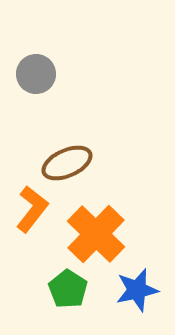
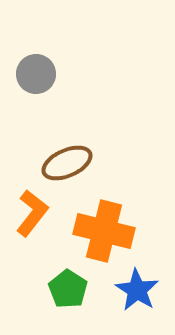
orange L-shape: moved 4 px down
orange cross: moved 8 px right, 3 px up; rotated 30 degrees counterclockwise
blue star: rotated 27 degrees counterclockwise
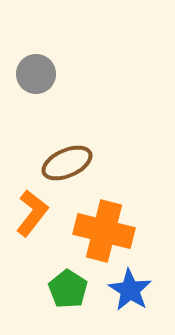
blue star: moved 7 px left
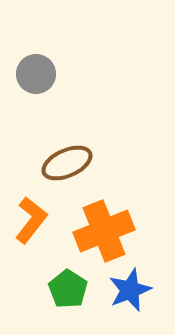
orange L-shape: moved 1 px left, 7 px down
orange cross: rotated 36 degrees counterclockwise
blue star: rotated 18 degrees clockwise
